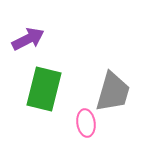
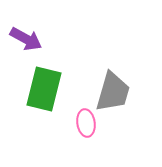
purple arrow: moved 2 px left; rotated 56 degrees clockwise
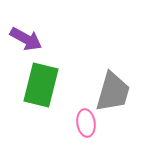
green rectangle: moved 3 px left, 4 px up
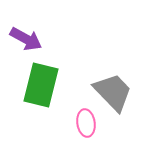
gray trapezoid: rotated 60 degrees counterclockwise
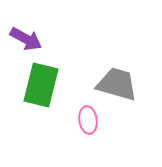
gray trapezoid: moved 4 px right, 8 px up; rotated 30 degrees counterclockwise
pink ellipse: moved 2 px right, 3 px up
